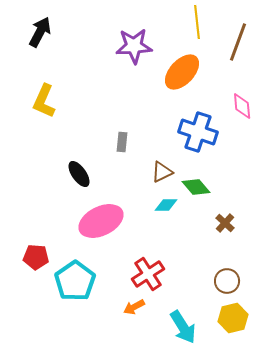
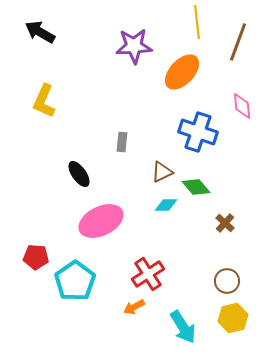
black arrow: rotated 88 degrees counterclockwise
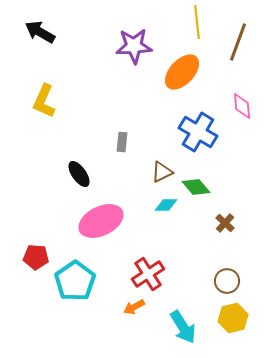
blue cross: rotated 12 degrees clockwise
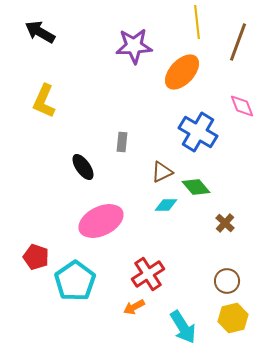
pink diamond: rotated 16 degrees counterclockwise
black ellipse: moved 4 px right, 7 px up
red pentagon: rotated 15 degrees clockwise
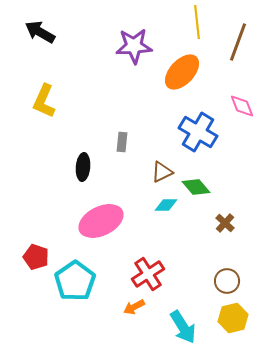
black ellipse: rotated 40 degrees clockwise
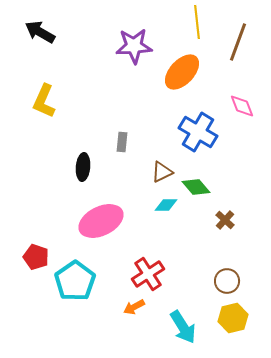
brown cross: moved 3 px up
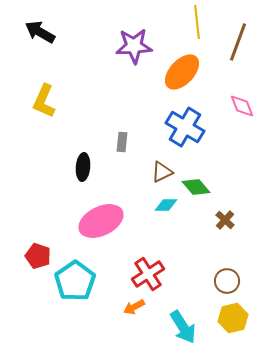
blue cross: moved 13 px left, 5 px up
red pentagon: moved 2 px right, 1 px up
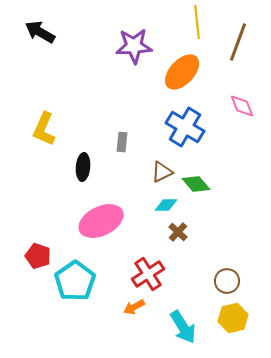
yellow L-shape: moved 28 px down
green diamond: moved 3 px up
brown cross: moved 47 px left, 12 px down
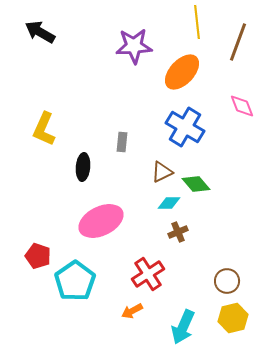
cyan diamond: moved 3 px right, 2 px up
brown cross: rotated 24 degrees clockwise
orange arrow: moved 2 px left, 4 px down
cyan arrow: rotated 56 degrees clockwise
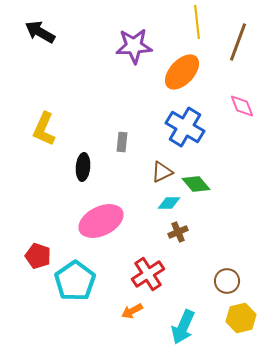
yellow hexagon: moved 8 px right
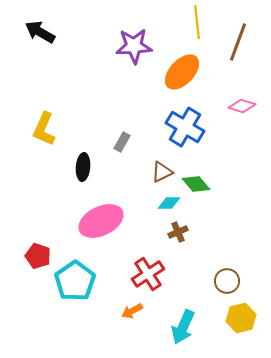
pink diamond: rotated 52 degrees counterclockwise
gray rectangle: rotated 24 degrees clockwise
